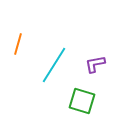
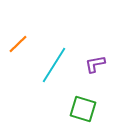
orange line: rotated 30 degrees clockwise
green square: moved 1 px right, 8 px down
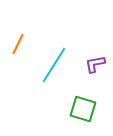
orange line: rotated 20 degrees counterclockwise
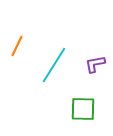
orange line: moved 1 px left, 2 px down
green square: rotated 16 degrees counterclockwise
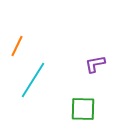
cyan line: moved 21 px left, 15 px down
